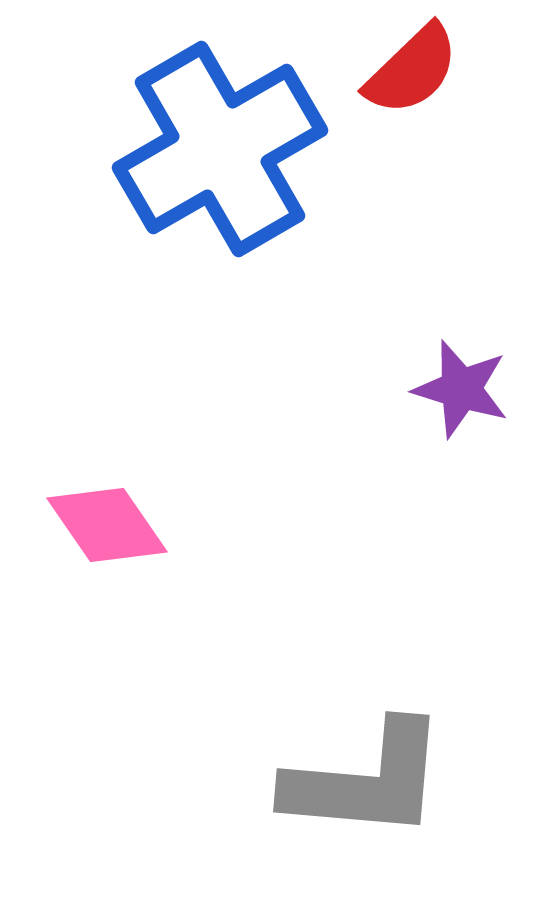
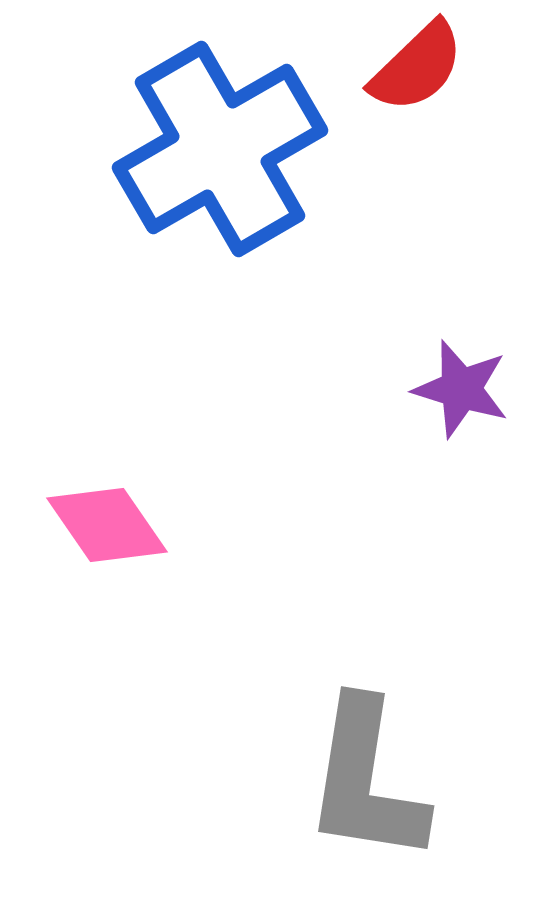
red semicircle: moved 5 px right, 3 px up
gray L-shape: rotated 94 degrees clockwise
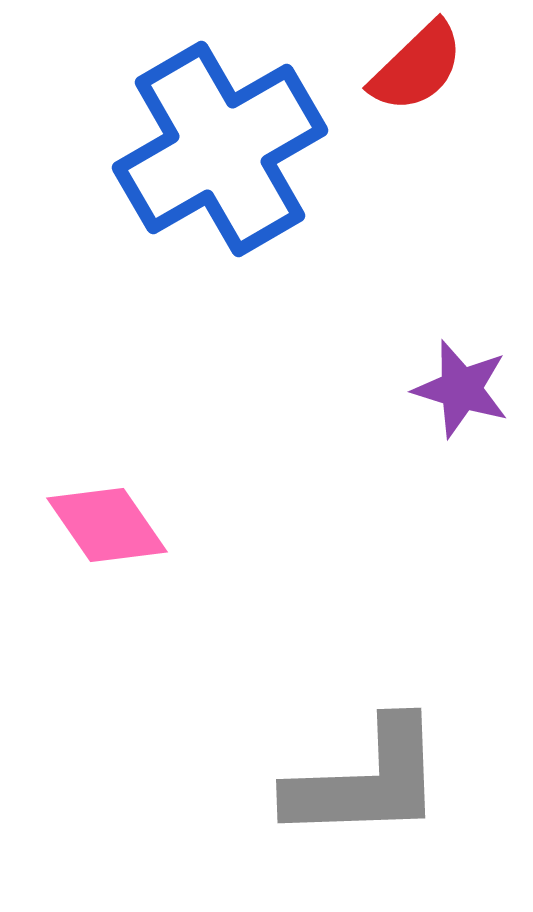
gray L-shape: rotated 101 degrees counterclockwise
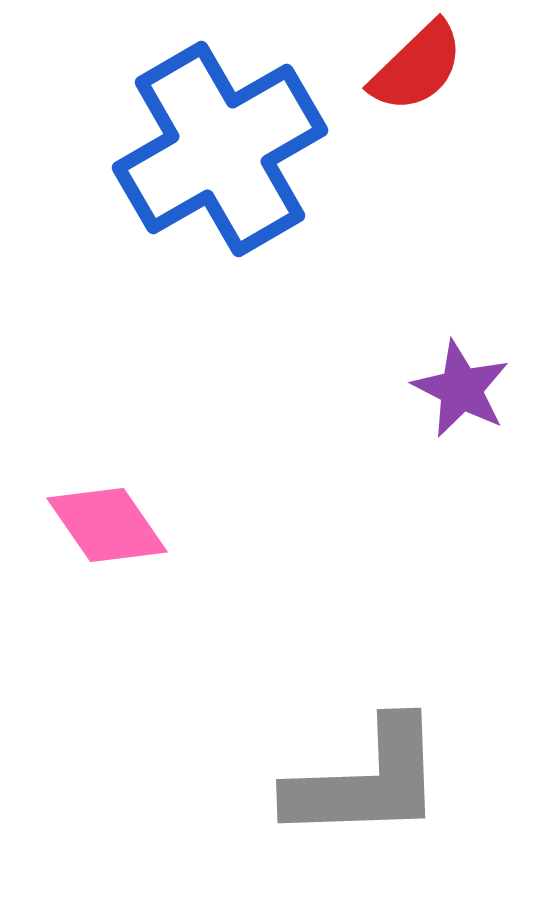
purple star: rotated 10 degrees clockwise
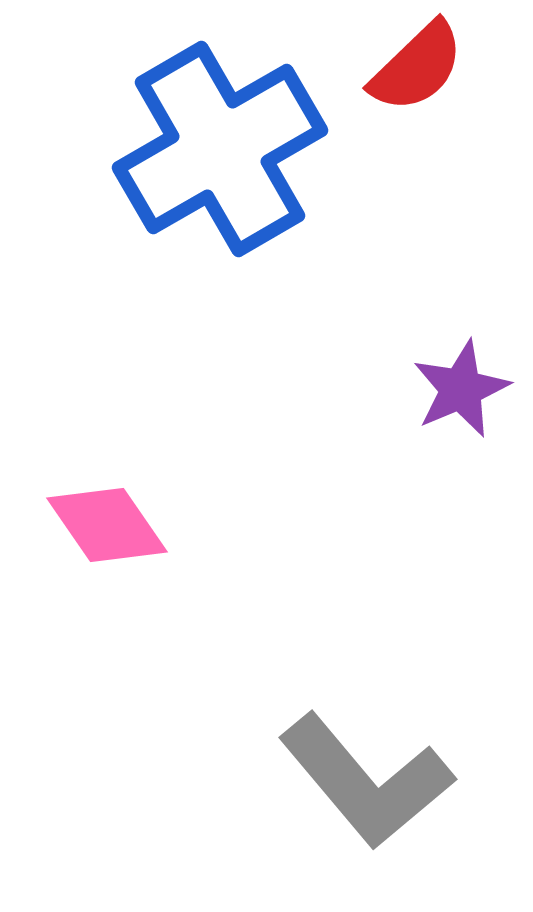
purple star: rotated 22 degrees clockwise
gray L-shape: rotated 52 degrees clockwise
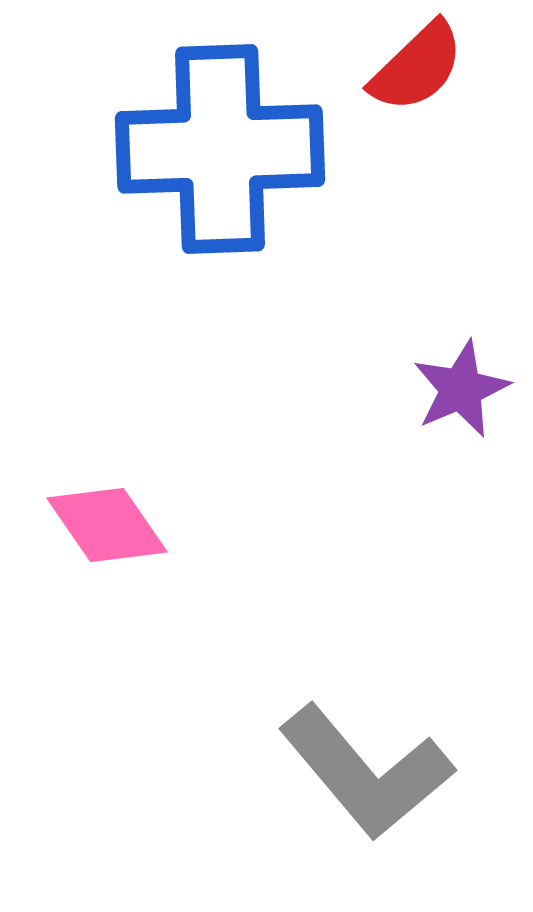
blue cross: rotated 28 degrees clockwise
gray L-shape: moved 9 px up
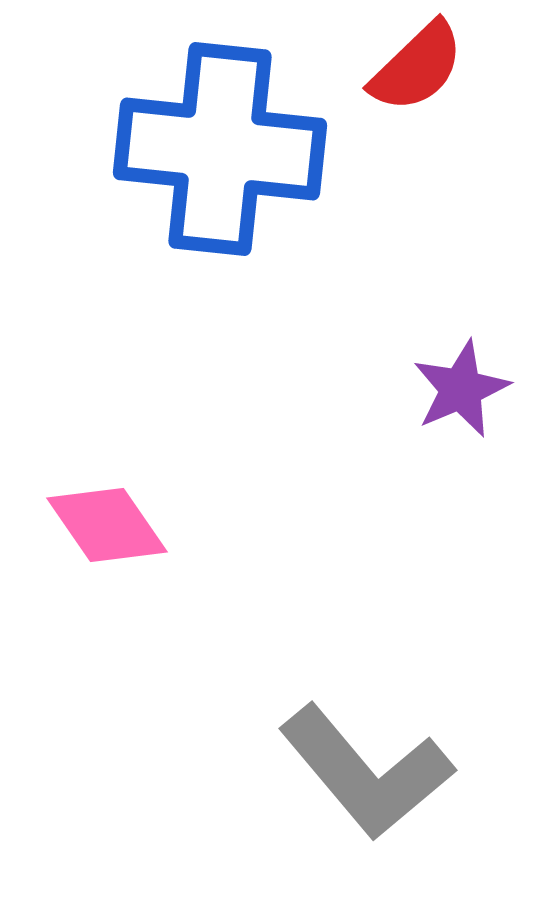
blue cross: rotated 8 degrees clockwise
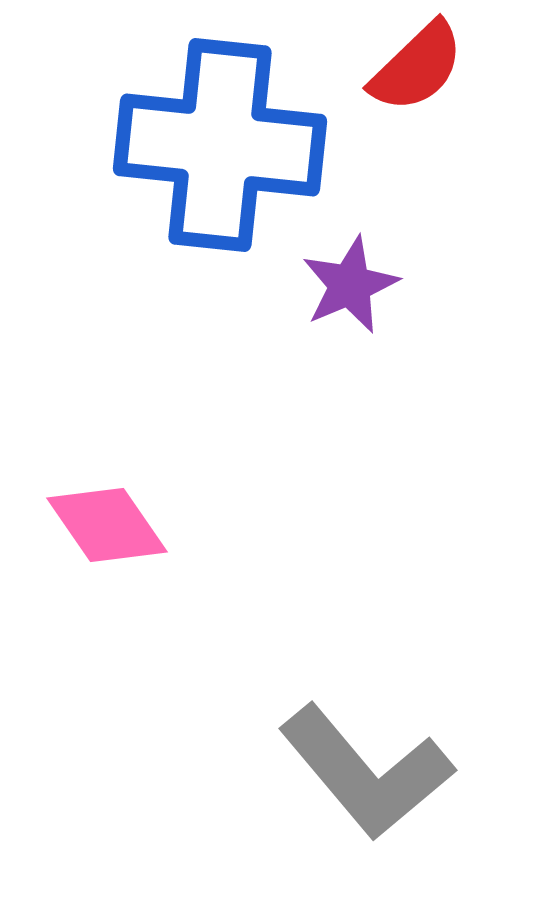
blue cross: moved 4 px up
purple star: moved 111 px left, 104 px up
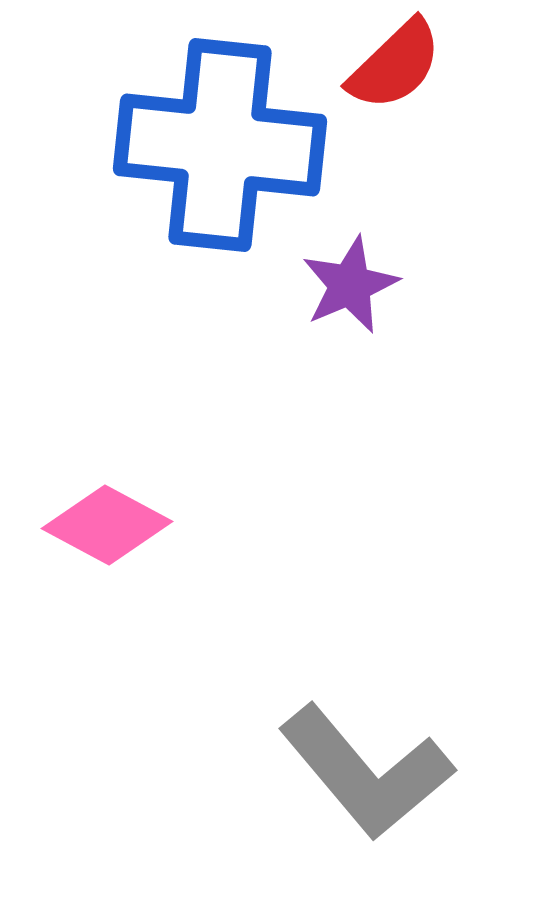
red semicircle: moved 22 px left, 2 px up
pink diamond: rotated 27 degrees counterclockwise
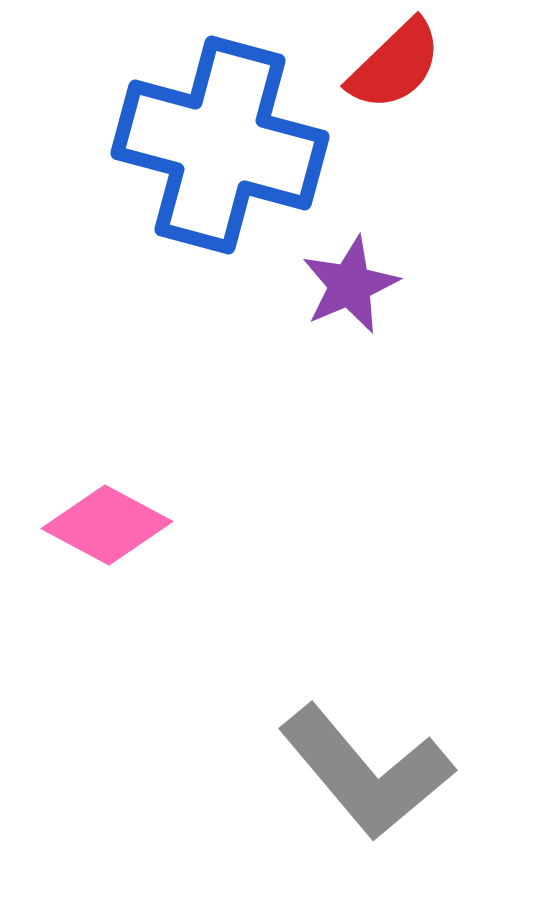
blue cross: rotated 9 degrees clockwise
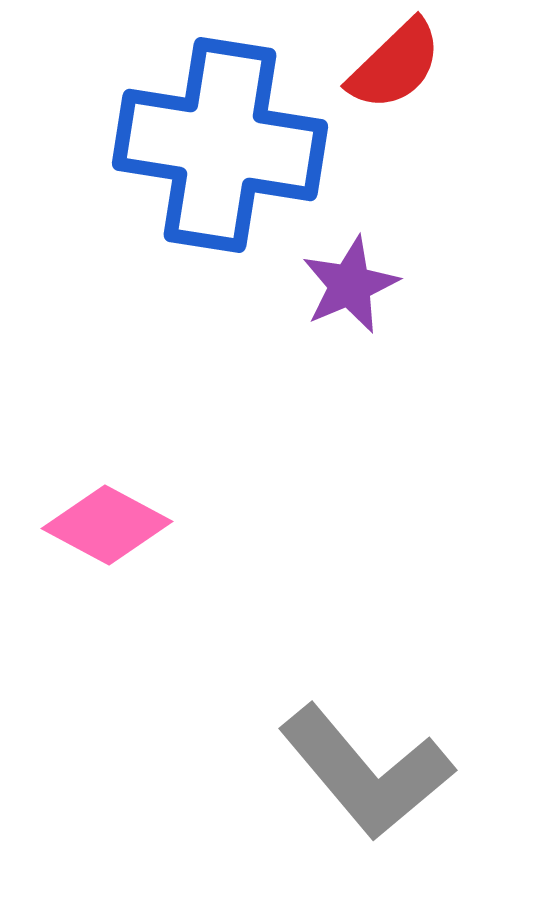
blue cross: rotated 6 degrees counterclockwise
